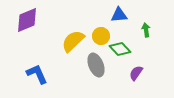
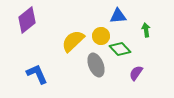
blue triangle: moved 1 px left, 1 px down
purple diamond: rotated 16 degrees counterclockwise
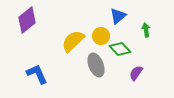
blue triangle: rotated 36 degrees counterclockwise
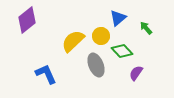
blue triangle: moved 2 px down
green arrow: moved 2 px up; rotated 32 degrees counterclockwise
green diamond: moved 2 px right, 2 px down
blue L-shape: moved 9 px right
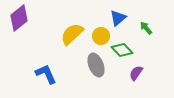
purple diamond: moved 8 px left, 2 px up
yellow semicircle: moved 1 px left, 7 px up
green diamond: moved 1 px up
